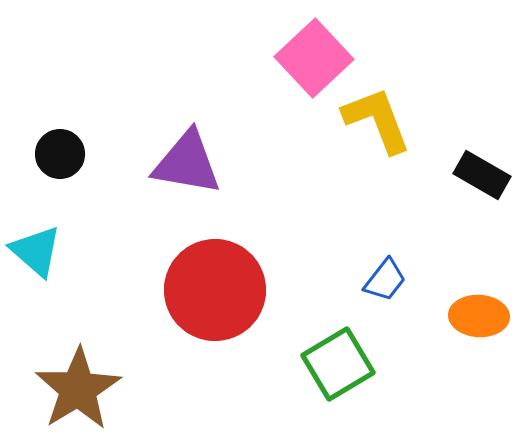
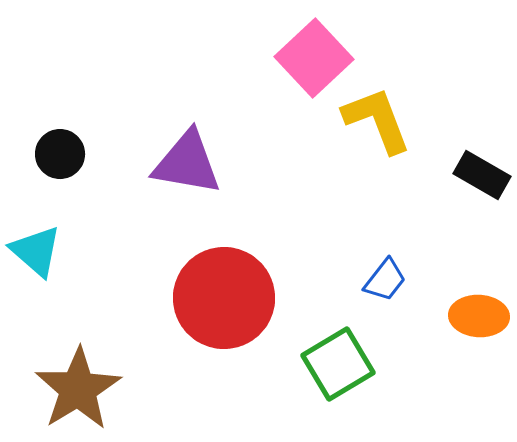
red circle: moved 9 px right, 8 px down
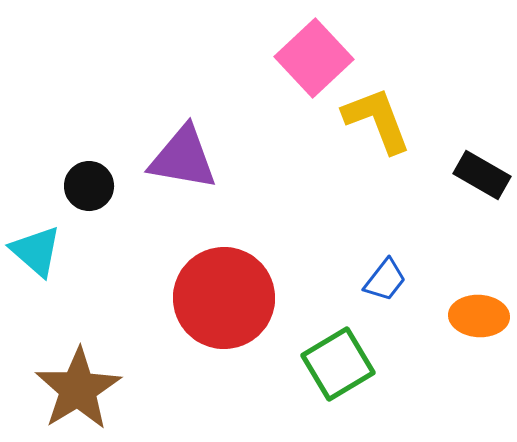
black circle: moved 29 px right, 32 px down
purple triangle: moved 4 px left, 5 px up
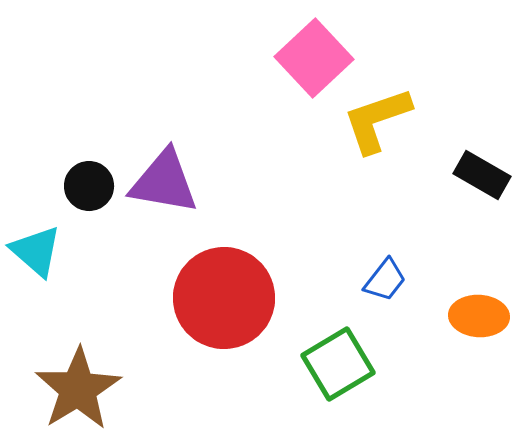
yellow L-shape: rotated 88 degrees counterclockwise
purple triangle: moved 19 px left, 24 px down
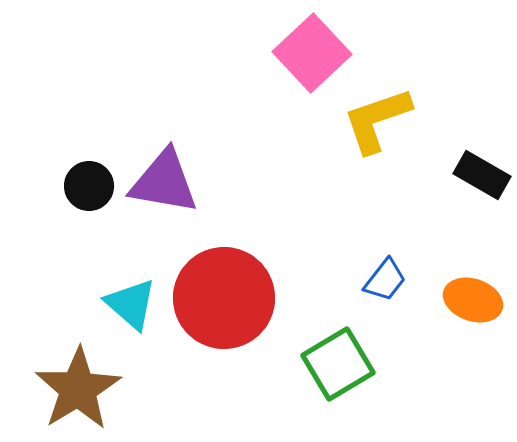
pink square: moved 2 px left, 5 px up
cyan triangle: moved 95 px right, 53 px down
orange ellipse: moved 6 px left, 16 px up; rotated 16 degrees clockwise
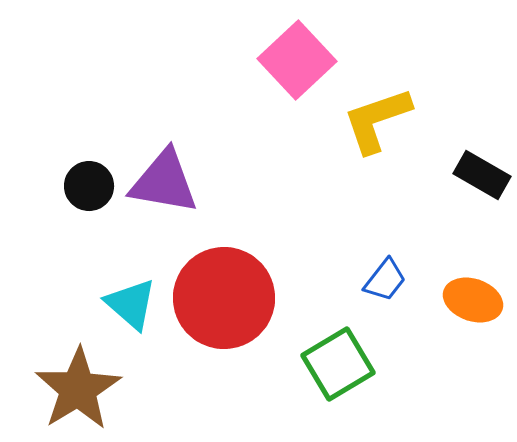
pink square: moved 15 px left, 7 px down
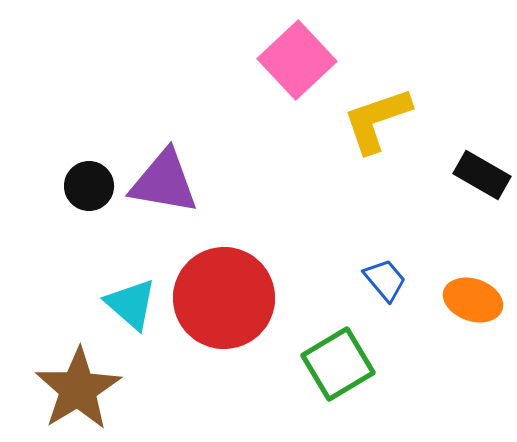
blue trapezoid: rotated 78 degrees counterclockwise
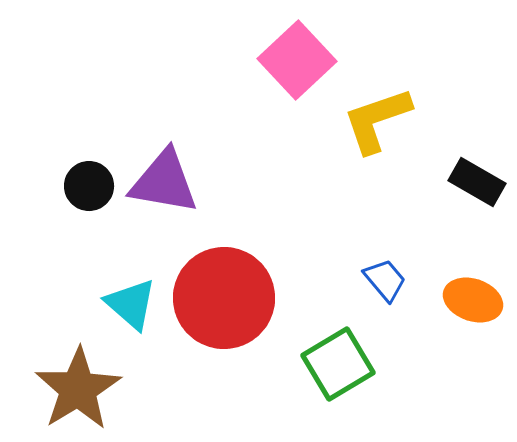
black rectangle: moved 5 px left, 7 px down
